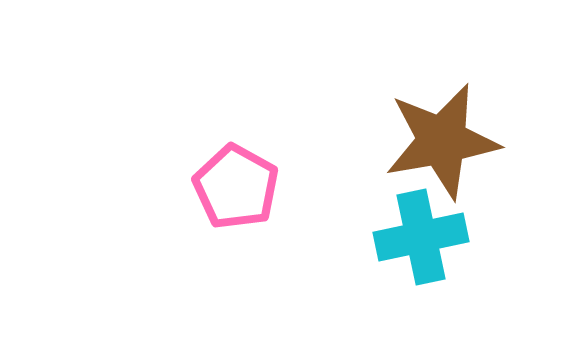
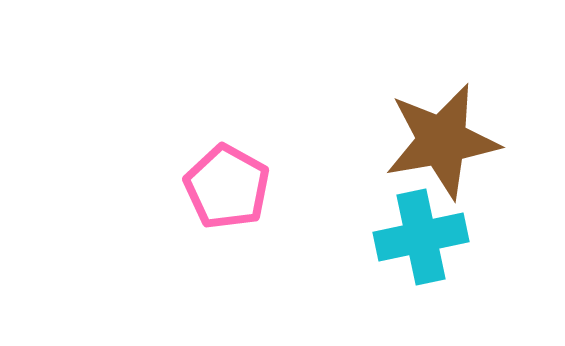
pink pentagon: moved 9 px left
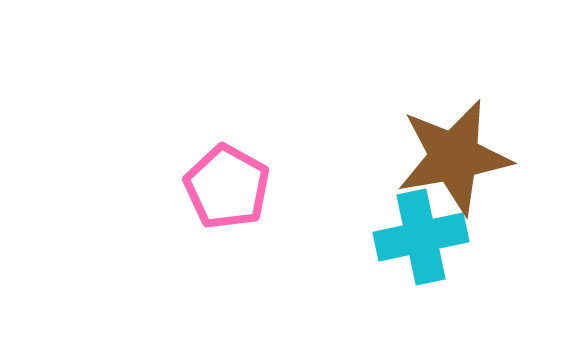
brown star: moved 12 px right, 16 px down
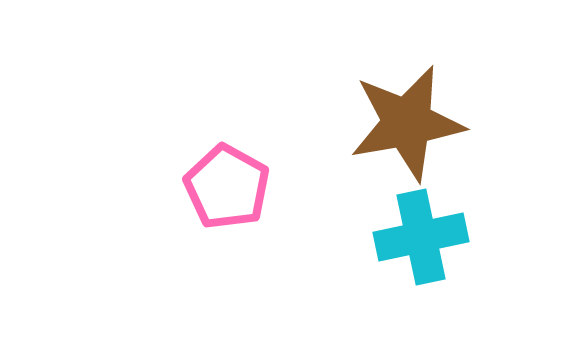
brown star: moved 47 px left, 34 px up
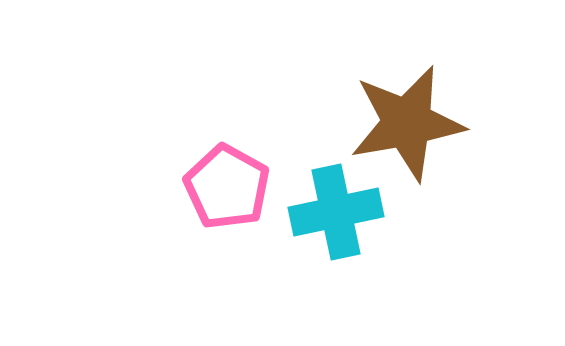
cyan cross: moved 85 px left, 25 px up
